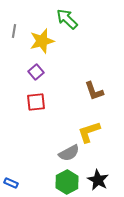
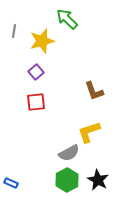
green hexagon: moved 2 px up
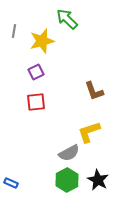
purple square: rotated 14 degrees clockwise
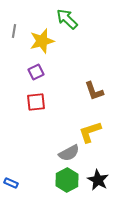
yellow L-shape: moved 1 px right
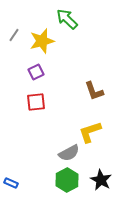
gray line: moved 4 px down; rotated 24 degrees clockwise
black star: moved 3 px right
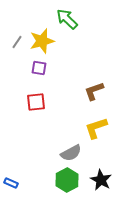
gray line: moved 3 px right, 7 px down
purple square: moved 3 px right, 4 px up; rotated 35 degrees clockwise
brown L-shape: rotated 90 degrees clockwise
yellow L-shape: moved 6 px right, 4 px up
gray semicircle: moved 2 px right
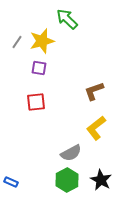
yellow L-shape: rotated 20 degrees counterclockwise
blue rectangle: moved 1 px up
